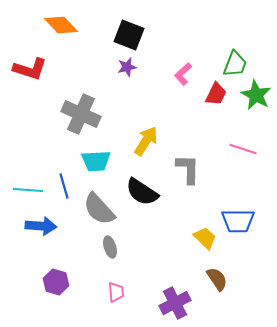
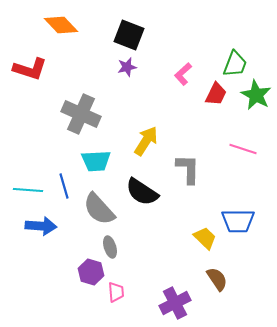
purple hexagon: moved 35 px right, 10 px up
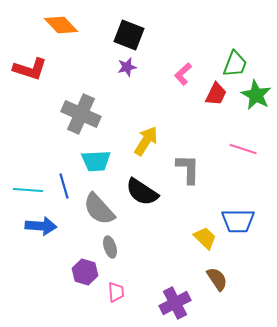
purple hexagon: moved 6 px left
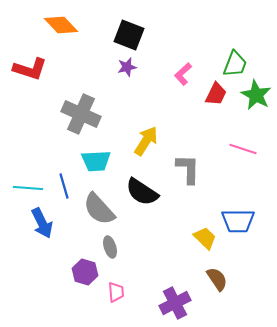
cyan line: moved 2 px up
blue arrow: moved 1 px right, 3 px up; rotated 60 degrees clockwise
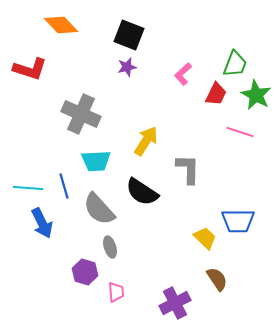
pink line: moved 3 px left, 17 px up
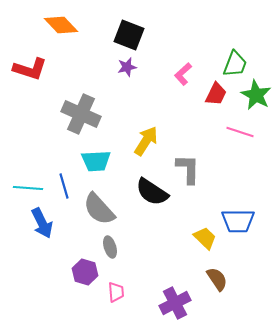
black semicircle: moved 10 px right
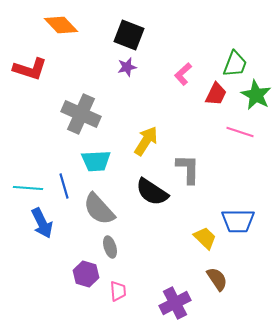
purple hexagon: moved 1 px right, 2 px down
pink trapezoid: moved 2 px right, 1 px up
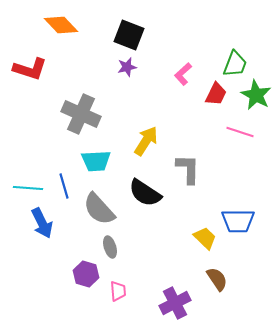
black semicircle: moved 7 px left, 1 px down
